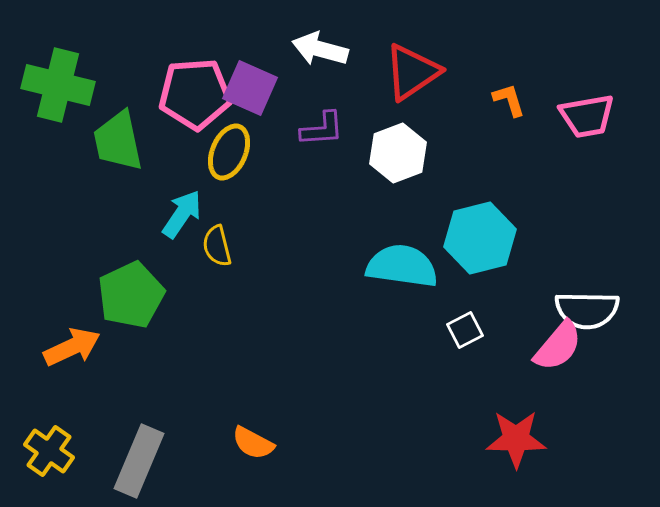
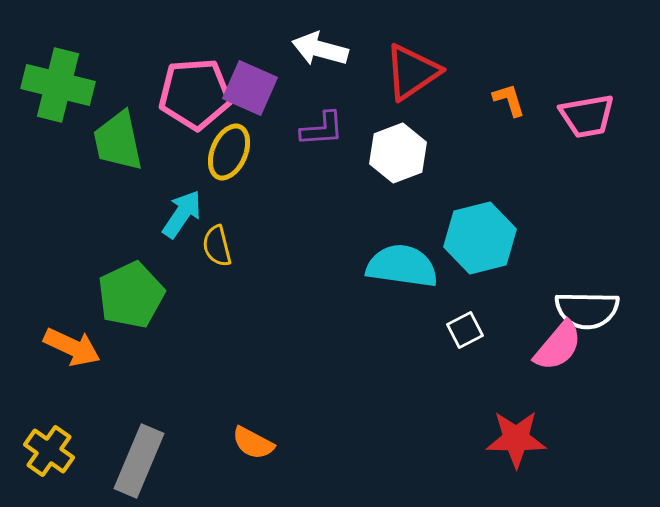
orange arrow: rotated 50 degrees clockwise
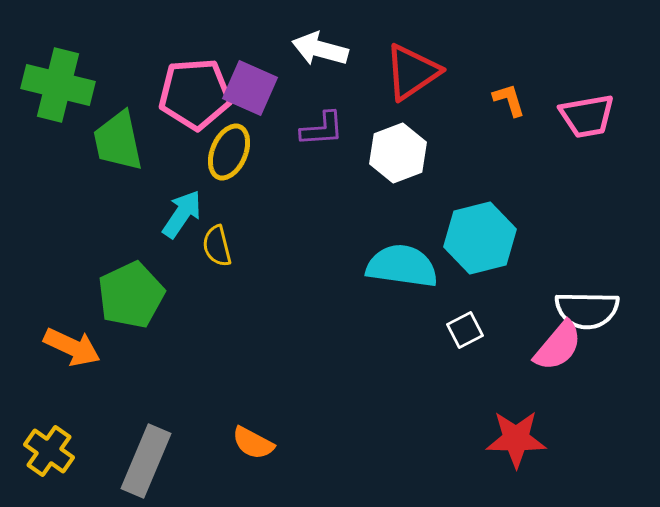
gray rectangle: moved 7 px right
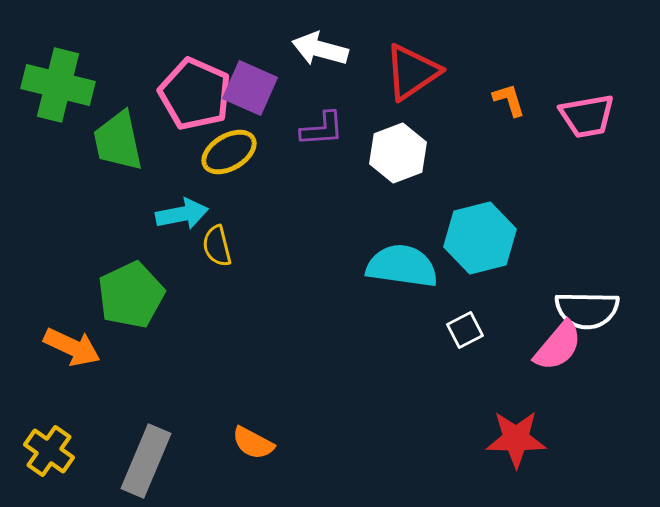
pink pentagon: rotated 28 degrees clockwise
yellow ellipse: rotated 36 degrees clockwise
cyan arrow: rotated 45 degrees clockwise
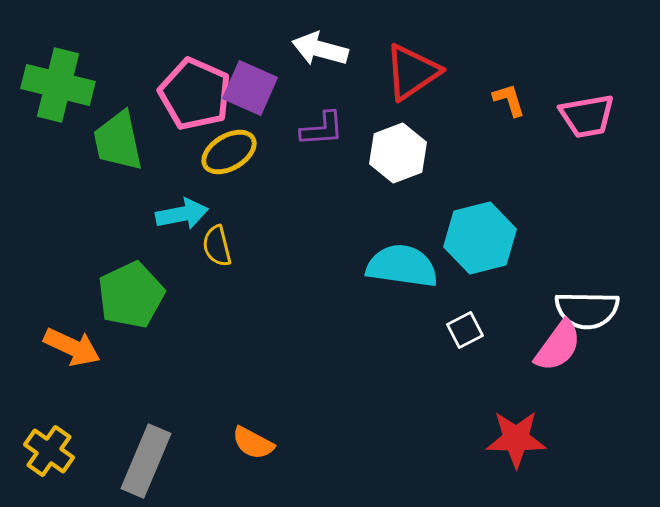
pink semicircle: rotated 4 degrees counterclockwise
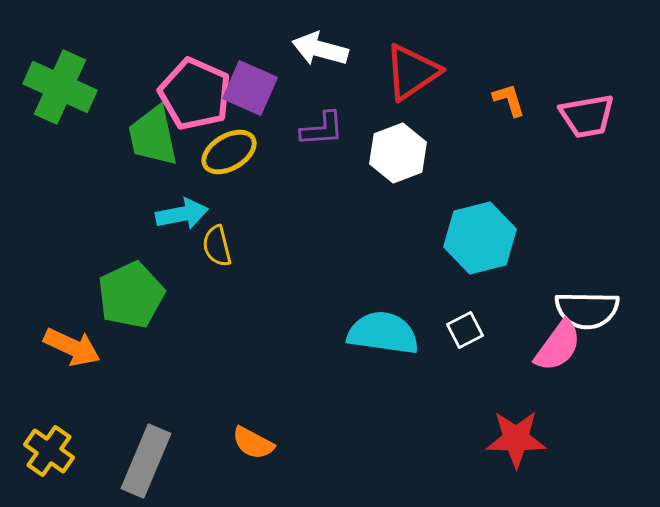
green cross: moved 2 px right, 2 px down; rotated 10 degrees clockwise
green trapezoid: moved 35 px right, 5 px up
cyan semicircle: moved 19 px left, 67 px down
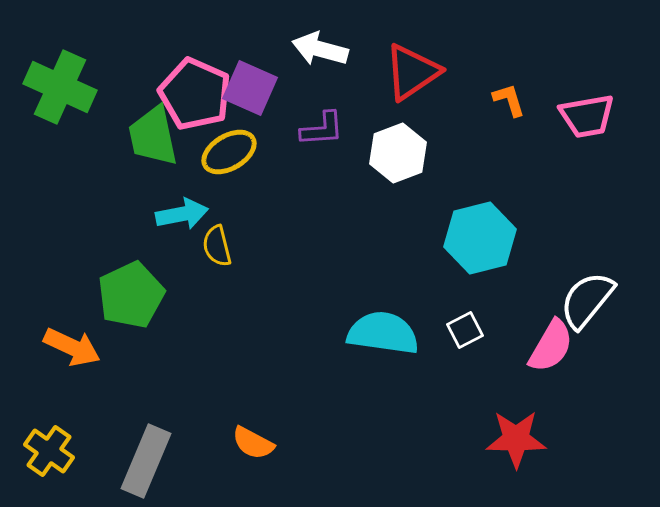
white semicircle: moved 10 px up; rotated 128 degrees clockwise
pink semicircle: moved 7 px left; rotated 6 degrees counterclockwise
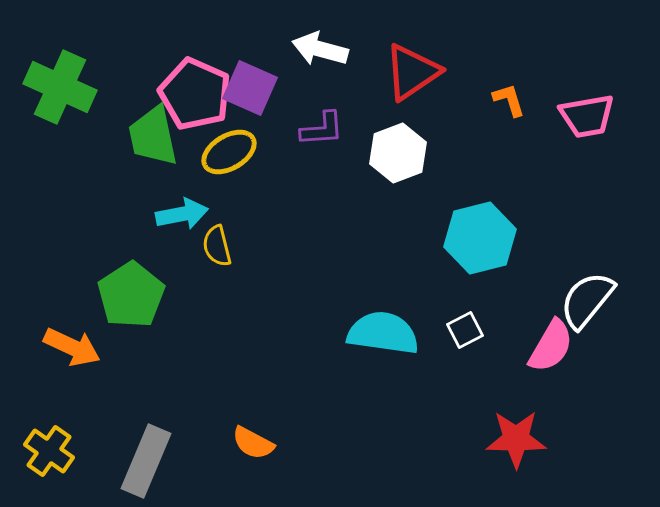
green pentagon: rotated 8 degrees counterclockwise
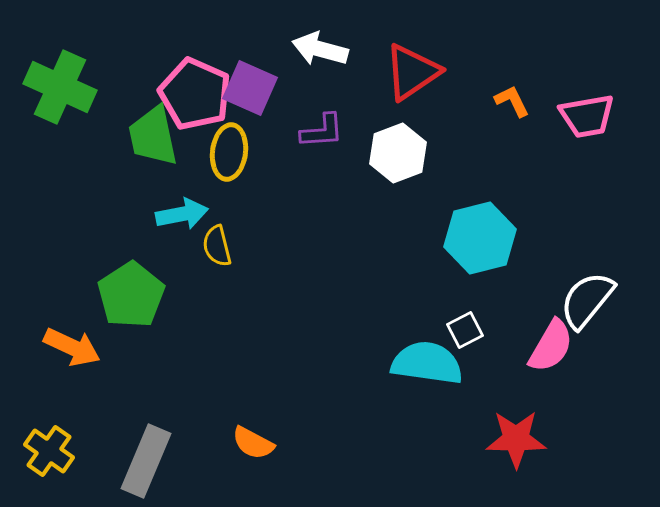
orange L-shape: moved 3 px right, 1 px down; rotated 9 degrees counterclockwise
purple L-shape: moved 2 px down
yellow ellipse: rotated 52 degrees counterclockwise
cyan semicircle: moved 44 px right, 30 px down
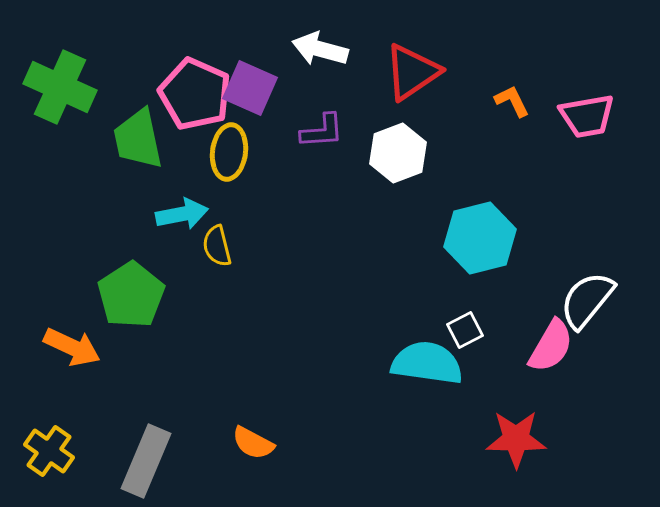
green trapezoid: moved 15 px left, 3 px down
